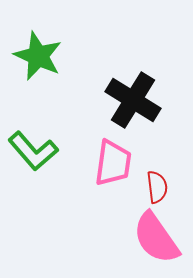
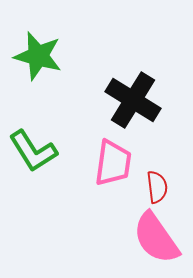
green star: rotated 9 degrees counterclockwise
green L-shape: rotated 9 degrees clockwise
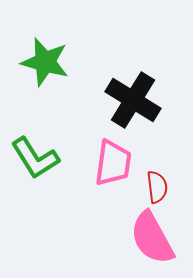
green star: moved 7 px right, 6 px down
green L-shape: moved 2 px right, 7 px down
pink semicircle: moved 4 px left; rotated 6 degrees clockwise
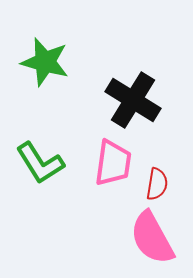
green L-shape: moved 5 px right, 5 px down
red semicircle: moved 3 px up; rotated 16 degrees clockwise
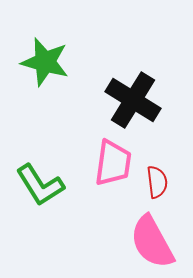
green L-shape: moved 22 px down
red semicircle: moved 2 px up; rotated 16 degrees counterclockwise
pink semicircle: moved 4 px down
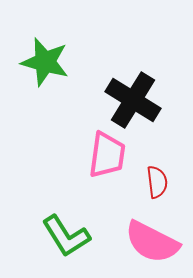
pink trapezoid: moved 6 px left, 8 px up
green L-shape: moved 26 px right, 51 px down
pink semicircle: rotated 34 degrees counterclockwise
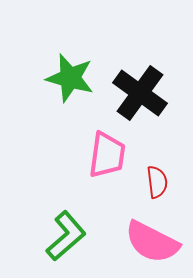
green star: moved 25 px right, 16 px down
black cross: moved 7 px right, 7 px up; rotated 4 degrees clockwise
green L-shape: rotated 99 degrees counterclockwise
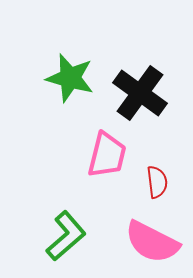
pink trapezoid: rotated 6 degrees clockwise
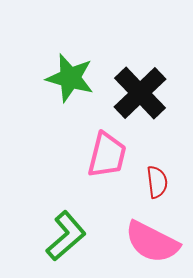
black cross: rotated 10 degrees clockwise
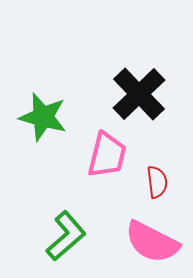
green star: moved 27 px left, 39 px down
black cross: moved 1 px left, 1 px down
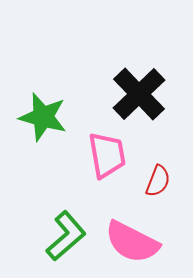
pink trapezoid: rotated 24 degrees counterclockwise
red semicircle: moved 1 px right, 1 px up; rotated 28 degrees clockwise
pink semicircle: moved 20 px left
